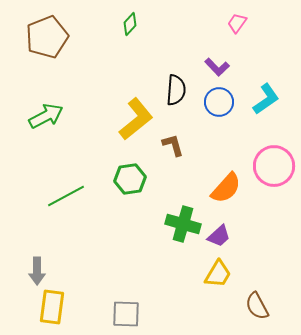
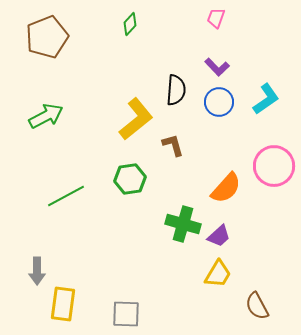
pink trapezoid: moved 21 px left, 5 px up; rotated 15 degrees counterclockwise
yellow rectangle: moved 11 px right, 3 px up
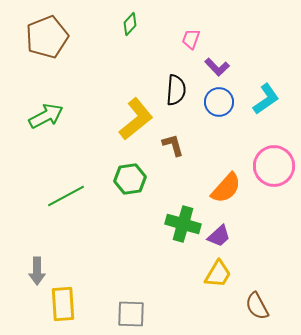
pink trapezoid: moved 25 px left, 21 px down
yellow rectangle: rotated 12 degrees counterclockwise
gray square: moved 5 px right
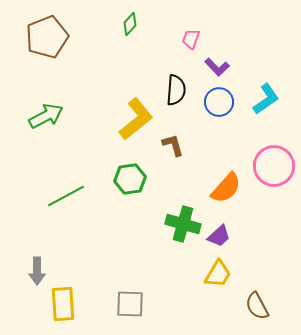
gray square: moved 1 px left, 10 px up
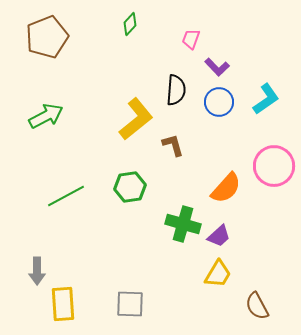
green hexagon: moved 8 px down
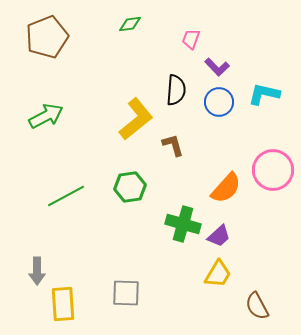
green diamond: rotated 40 degrees clockwise
cyan L-shape: moved 2 px left, 5 px up; rotated 132 degrees counterclockwise
pink circle: moved 1 px left, 4 px down
gray square: moved 4 px left, 11 px up
